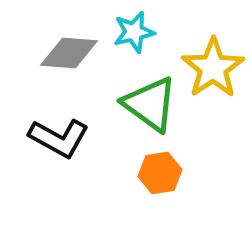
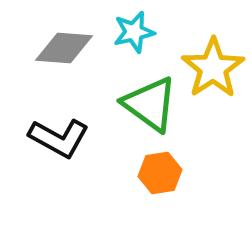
gray diamond: moved 5 px left, 5 px up
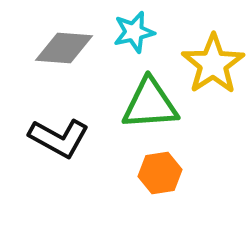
yellow star: moved 4 px up
green triangle: rotated 40 degrees counterclockwise
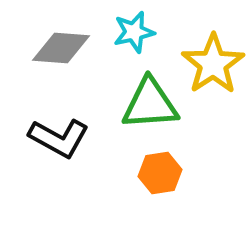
gray diamond: moved 3 px left
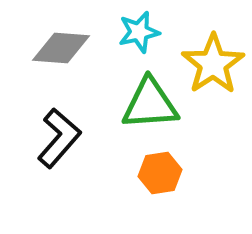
cyan star: moved 5 px right
black L-shape: rotated 78 degrees counterclockwise
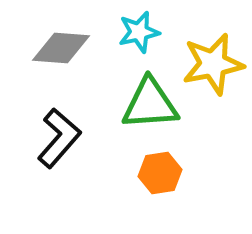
yellow star: rotated 22 degrees clockwise
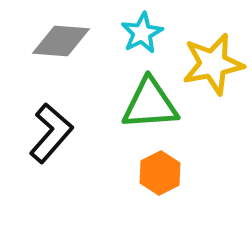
cyan star: moved 3 px right, 1 px down; rotated 15 degrees counterclockwise
gray diamond: moved 7 px up
black L-shape: moved 8 px left, 5 px up
orange hexagon: rotated 18 degrees counterclockwise
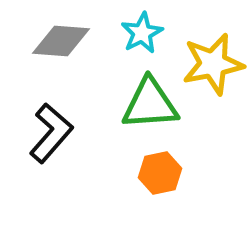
orange hexagon: rotated 15 degrees clockwise
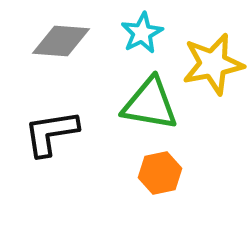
green triangle: rotated 14 degrees clockwise
black L-shape: rotated 140 degrees counterclockwise
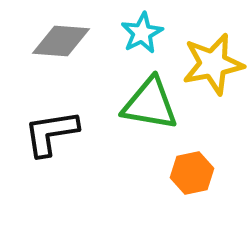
orange hexagon: moved 32 px right
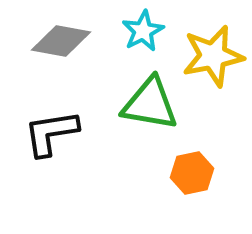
cyan star: moved 1 px right, 2 px up
gray diamond: rotated 6 degrees clockwise
yellow star: moved 8 px up
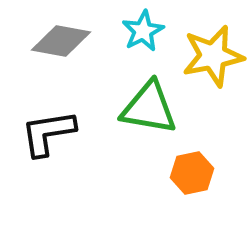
green triangle: moved 1 px left, 4 px down
black L-shape: moved 3 px left
